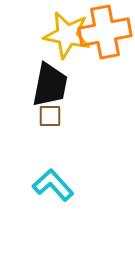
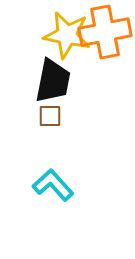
black trapezoid: moved 3 px right, 4 px up
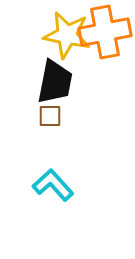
black trapezoid: moved 2 px right, 1 px down
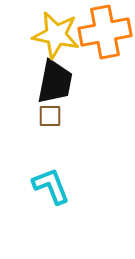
yellow star: moved 11 px left
cyan L-shape: moved 2 px left, 1 px down; rotated 21 degrees clockwise
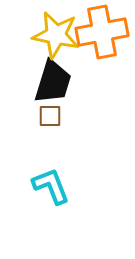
orange cross: moved 3 px left
black trapezoid: moved 2 px left; rotated 6 degrees clockwise
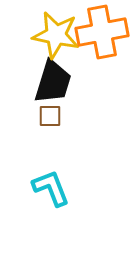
cyan L-shape: moved 2 px down
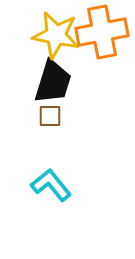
cyan L-shape: moved 3 px up; rotated 18 degrees counterclockwise
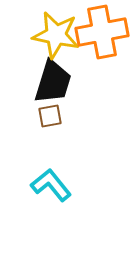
brown square: rotated 10 degrees counterclockwise
